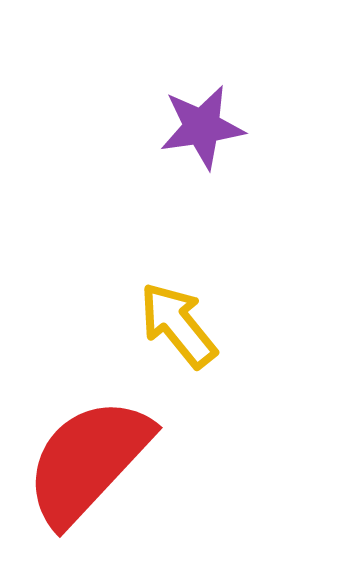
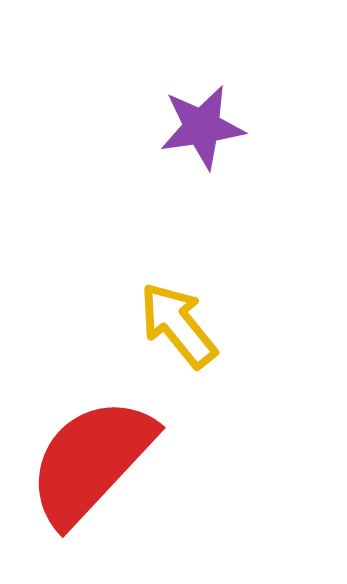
red semicircle: moved 3 px right
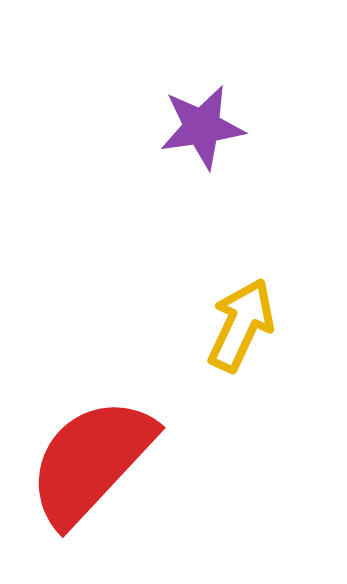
yellow arrow: moved 63 px right; rotated 64 degrees clockwise
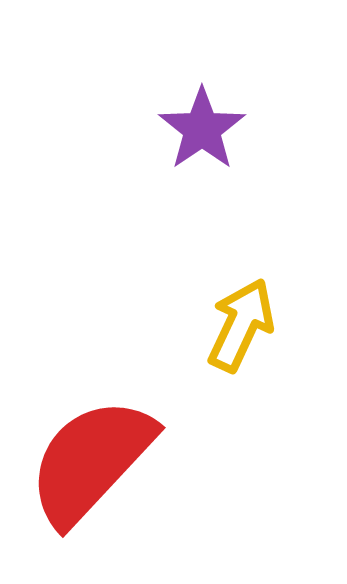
purple star: moved 2 px down; rotated 26 degrees counterclockwise
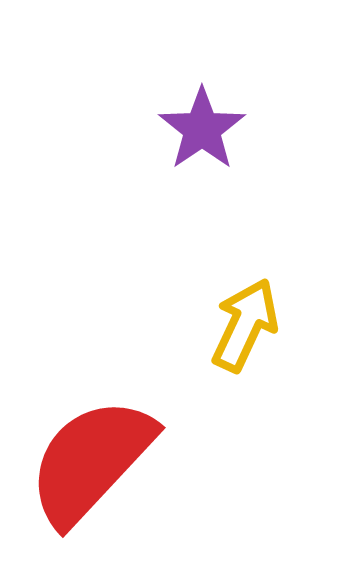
yellow arrow: moved 4 px right
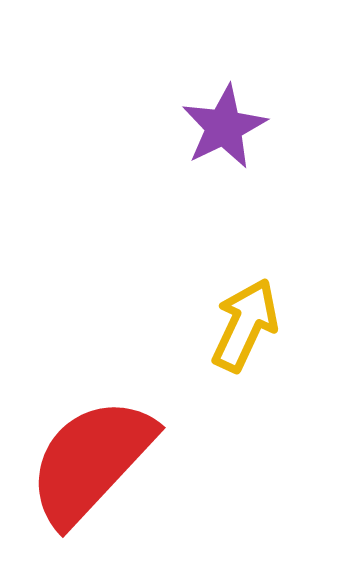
purple star: moved 22 px right, 2 px up; rotated 8 degrees clockwise
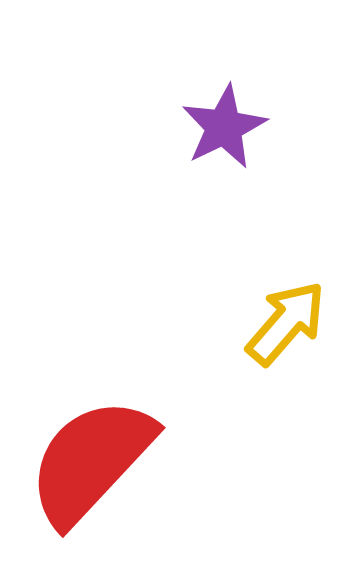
yellow arrow: moved 41 px right, 2 px up; rotated 16 degrees clockwise
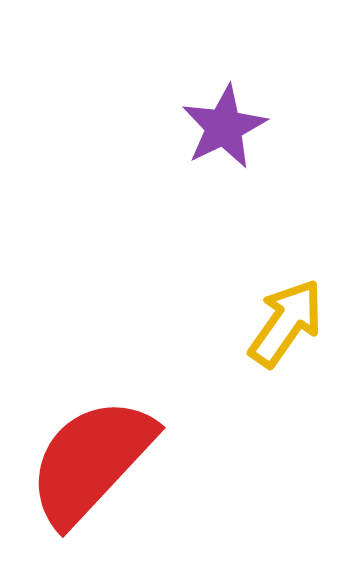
yellow arrow: rotated 6 degrees counterclockwise
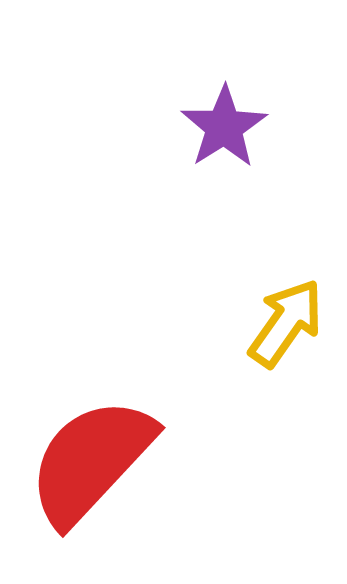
purple star: rotated 6 degrees counterclockwise
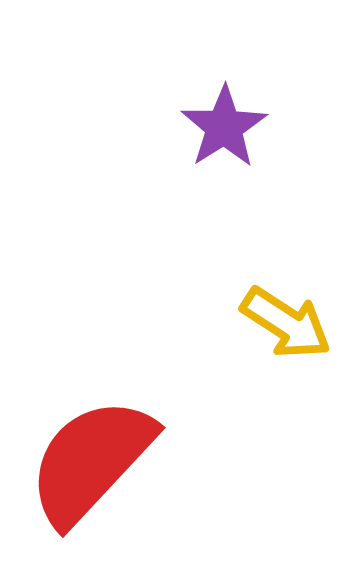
yellow arrow: rotated 88 degrees clockwise
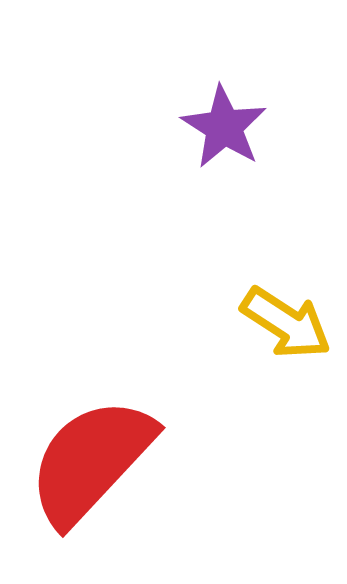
purple star: rotated 8 degrees counterclockwise
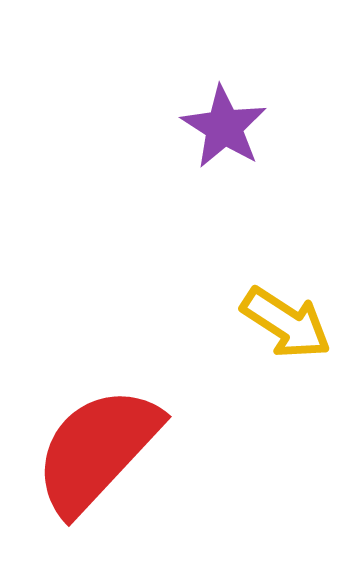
red semicircle: moved 6 px right, 11 px up
